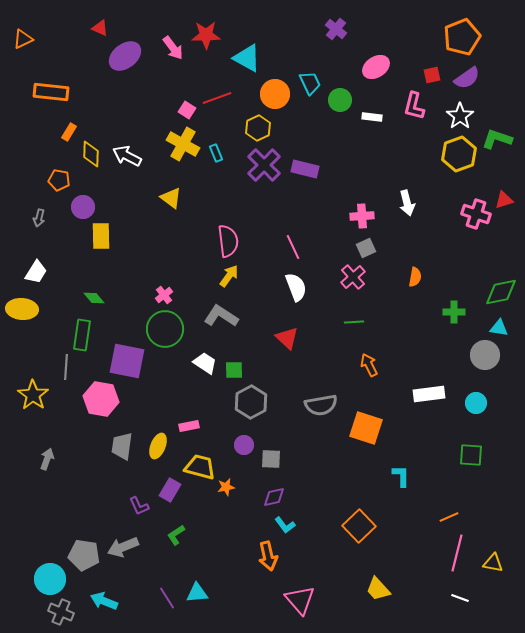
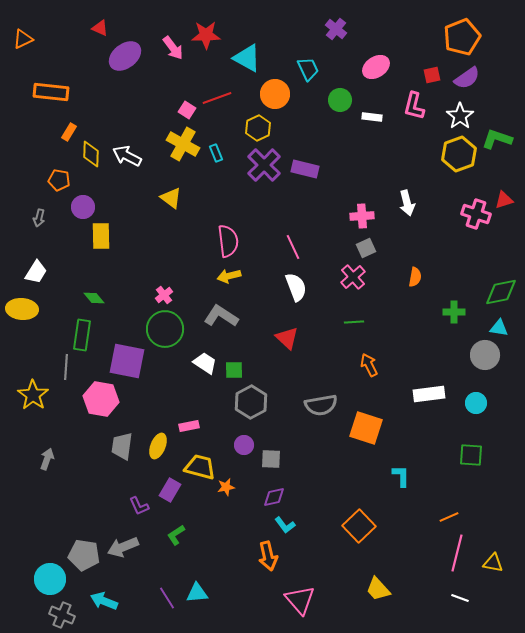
cyan trapezoid at (310, 83): moved 2 px left, 14 px up
yellow arrow at (229, 276): rotated 140 degrees counterclockwise
gray cross at (61, 612): moved 1 px right, 3 px down
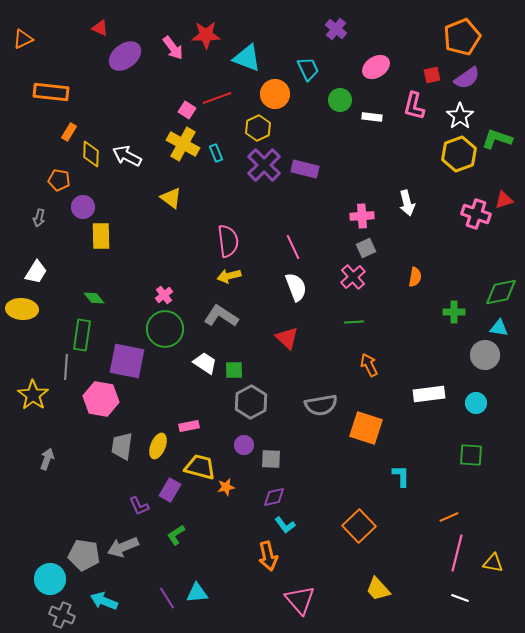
cyan triangle at (247, 58): rotated 8 degrees counterclockwise
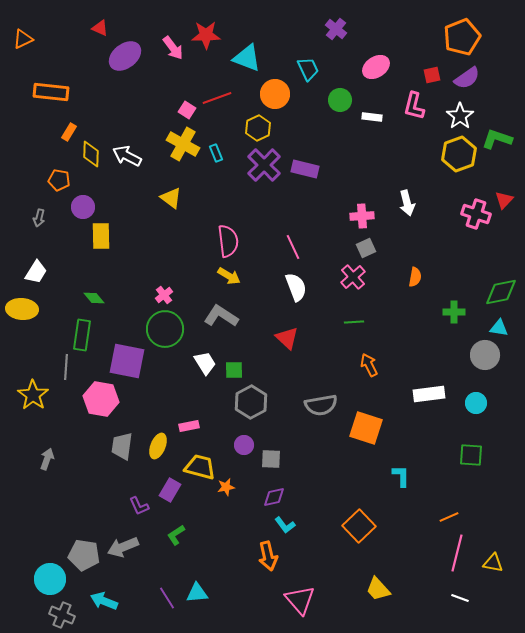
red triangle at (504, 200): rotated 30 degrees counterclockwise
yellow arrow at (229, 276): rotated 135 degrees counterclockwise
white trapezoid at (205, 363): rotated 25 degrees clockwise
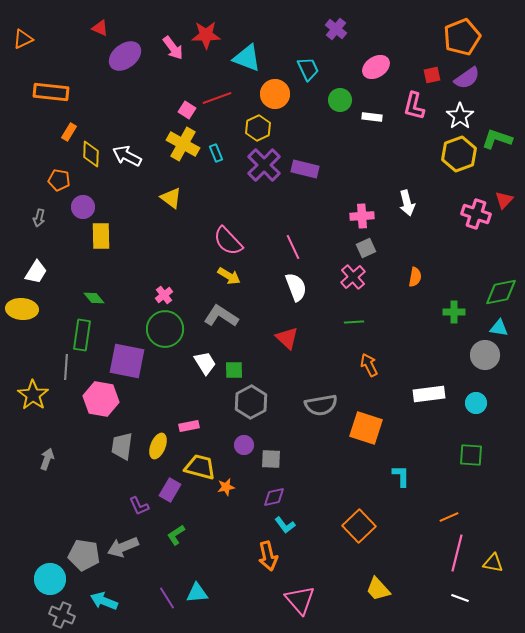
pink semicircle at (228, 241): rotated 144 degrees clockwise
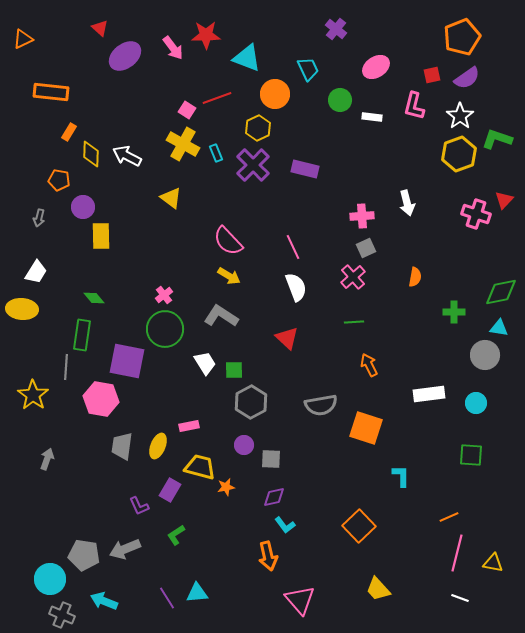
red triangle at (100, 28): rotated 18 degrees clockwise
purple cross at (264, 165): moved 11 px left
gray arrow at (123, 547): moved 2 px right, 2 px down
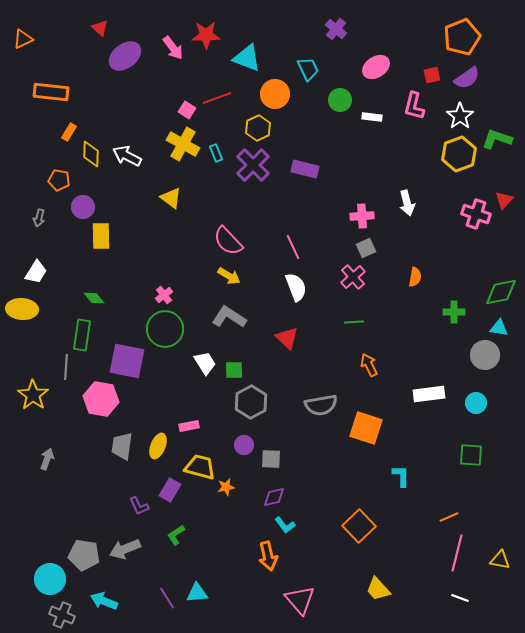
gray L-shape at (221, 316): moved 8 px right, 1 px down
yellow triangle at (493, 563): moved 7 px right, 3 px up
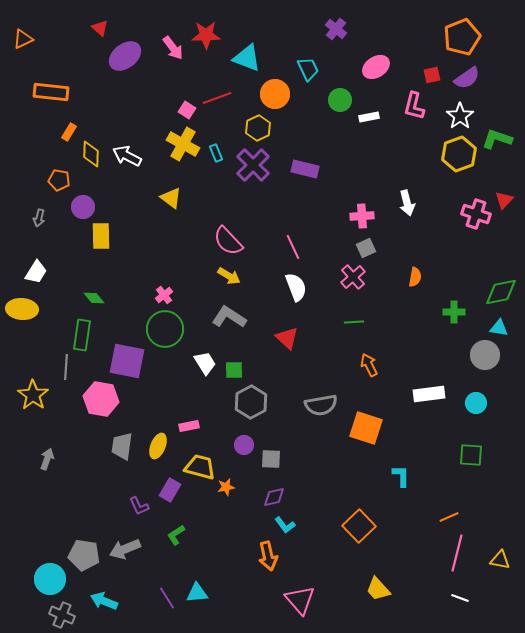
white rectangle at (372, 117): moved 3 px left; rotated 18 degrees counterclockwise
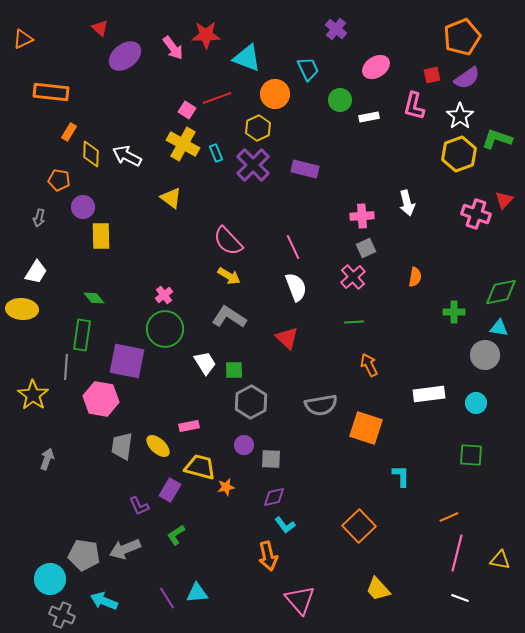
yellow ellipse at (158, 446): rotated 70 degrees counterclockwise
